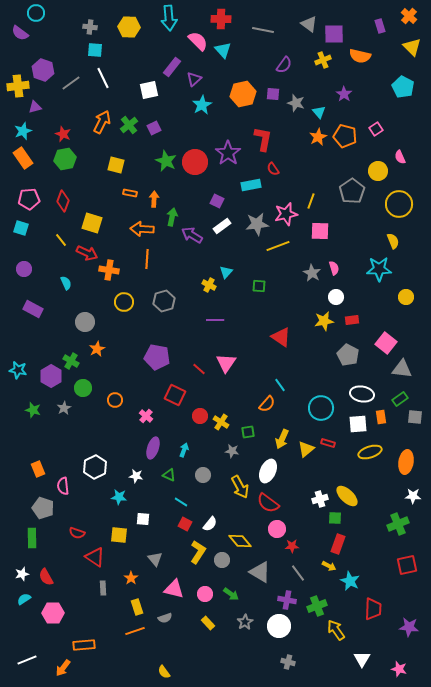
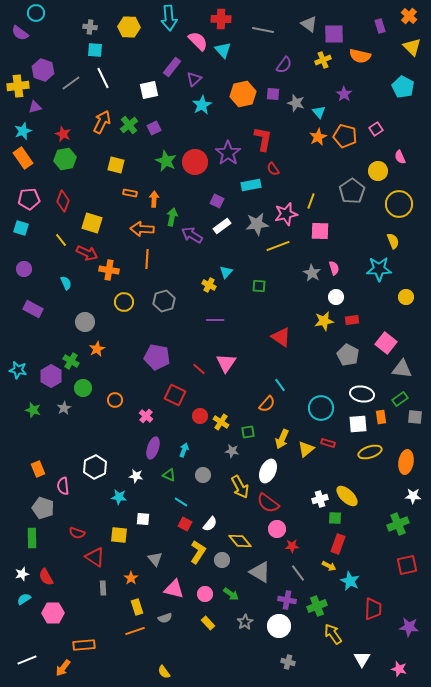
yellow arrow at (336, 630): moved 3 px left, 4 px down
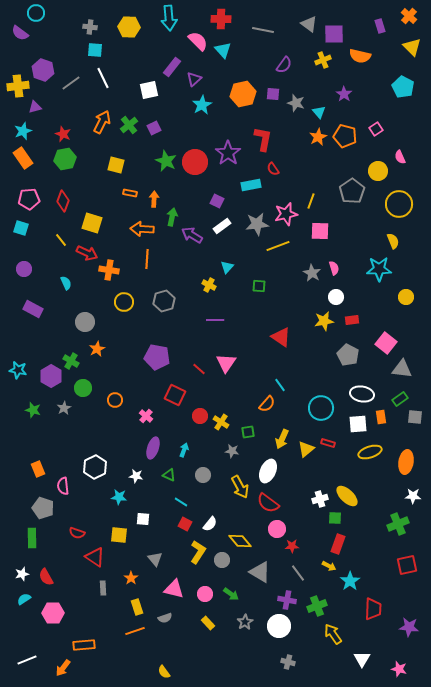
cyan triangle at (226, 272): moved 1 px right, 5 px up
cyan star at (350, 581): rotated 12 degrees clockwise
